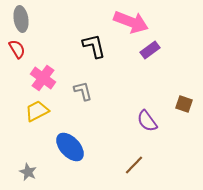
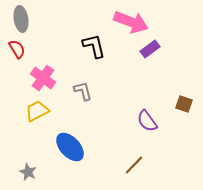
purple rectangle: moved 1 px up
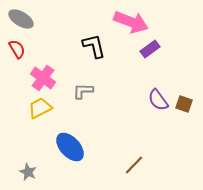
gray ellipse: rotated 50 degrees counterclockwise
gray L-shape: rotated 75 degrees counterclockwise
yellow trapezoid: moved 3 px right, 3 px up
purple semicircle: moved 11 px right, 21 px up
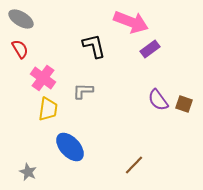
red semicircle: moved 3 px right
yellow trapezoid: moved 8 px right, 1 px down; rotated 125 degrees clockwise
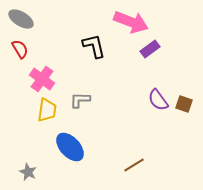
pink cross: moved 1 px left, 1 px down
gray L-shape: moved 3 px left, 9 px down
yellow trapezoid: moved 1 px left, 1 px down
brown line: rotated 15 degrees clockwise
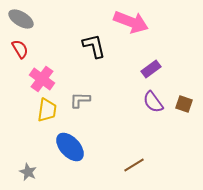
purple rectangle: moved 1 px right, 20 px down
purple semicircle: moved 5 px left, 2 px down
